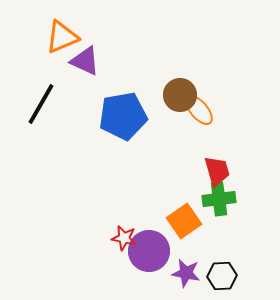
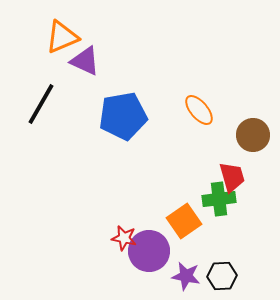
brown circle: moved 73 px right, 40 px down
red trapezoid: moved 15 px right, 6 px down
purple star: moved 3 px down
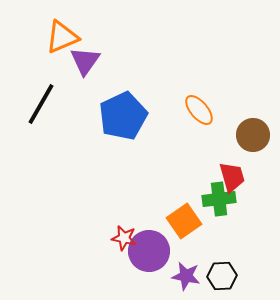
purple triangle: rotated 40 degrees clockwise
blue pentagon: rotated 15 degrees counterclockwise
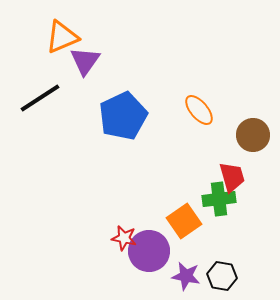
black line: moved 1 px left, 6 px up; rotated 27 degrees clockwise
black hexagon: rotated 12 degrees clockwise
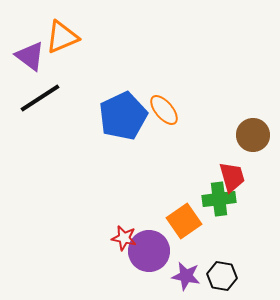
purple triangle: moved 55 px left, 5 px up; rotated 28 degrees counterclockwise
orange ellipse: moved 35 px left
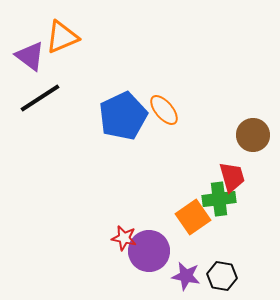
orange square: moved 9 px right, 4 px up
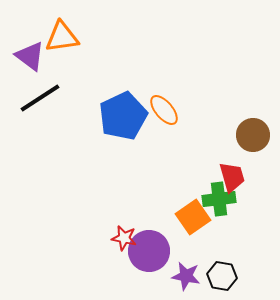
orange triangle: rotated 15 degrees clockwise
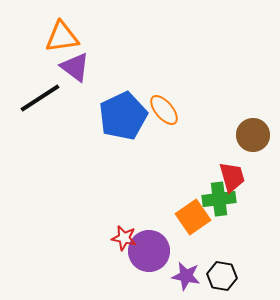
purple triangle: moved 45 px right, 11 px down
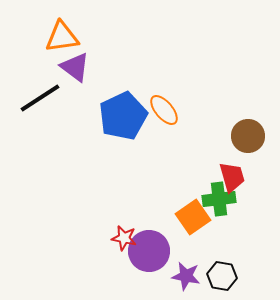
brown circle: moved 5 px left, 1 px down
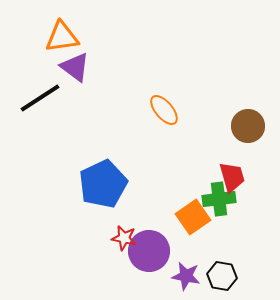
blue pentagon: moved 20 px left, 68 px down
brown circle: moved 10 px up
